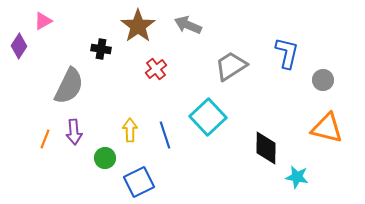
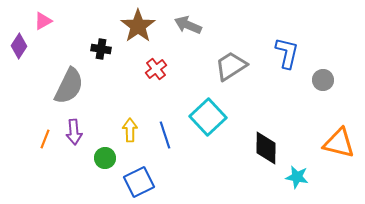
orange triangle: moved 12 px right, 15 px down
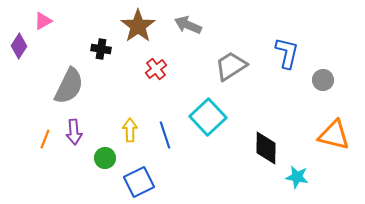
orange triangle: moved 5 px left, 8 px up
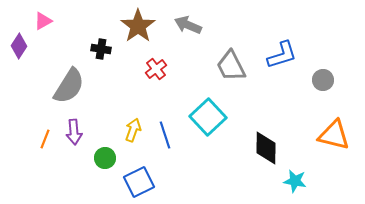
blue L-shape: moved 5 px left, 2 px down; rotated 60 degrees clockwise
gray trapezoid: rotated 84 degrees counterclockwise
gray semicircle: rotated 6 degrees clockwise
yellow arrow: moved 3 px right; rotated 20 degrees clockwise
cyan star: moved 2 px left, 4 px down
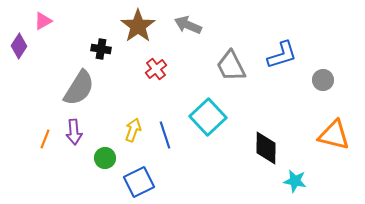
gray semicircle: moved 10 px right, 2 px down
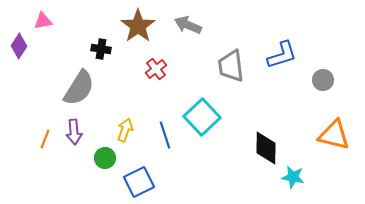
pink triangle: rotated 18 degrees clockwise
gray trapezoid: rotated 20 degrees clockwise
cyan square: moved 6 px left
yellow arrow: moved 8 px left
cyan star: moved 2 px left, 4 px up
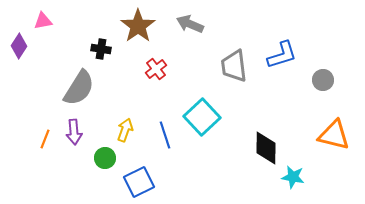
gray arrow: moved 2 px right, 1 px up
gray trapezoid: moved 3 px right
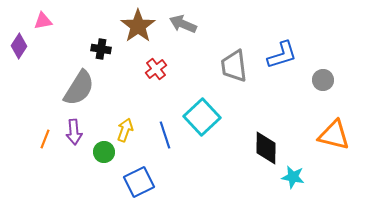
gray arrow: moved 7 px left
green circle: moved 1 px left, 6 px up
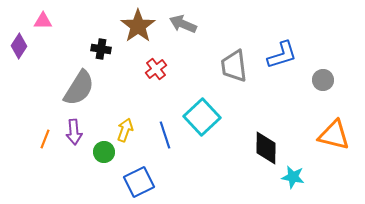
pink triangle: rotated 12 degrees clockwise
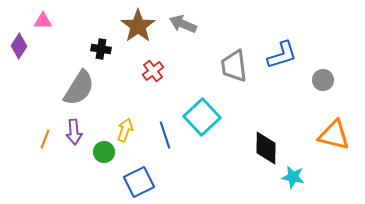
red cross: moved 3 px left, 2 px down
